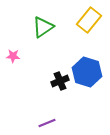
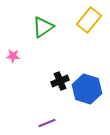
blue hexagon: moved 17 px down
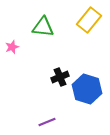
green triangle: rotated 40 degrees clockwise
pink star: moved 1 px left, 9 px up; rotated 24 degrees counterclockwise
black cross: moved 4 px up
purple line: moved 1 px up
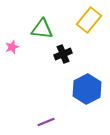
green triangle: moved 1 px left, 2 px down
black cross: moved 3 px right, 23 px up
blue hexagon: rotated 16 degrees clockwise
purple line: moved 1 px left
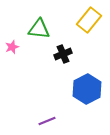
green triangle: moved 3 px left
purple line: moved 1 px right, 1 px up
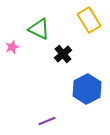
yellow rectangle: rotated 70 degrees counterclockwise
green triangle: rotated 20 degrees clockwise
black cross: rotated 18 degrees counterclockwise
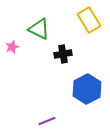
black cross: rotated 30 degrees clockwise
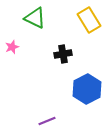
green triangle: moved 4 px left, 11 px up
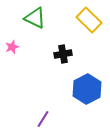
yellow rectangle: rotated 15 degrees counterclockwise
purple line: moved 4 px left, 2 px up; rotated 36 degrees counterclockwise
